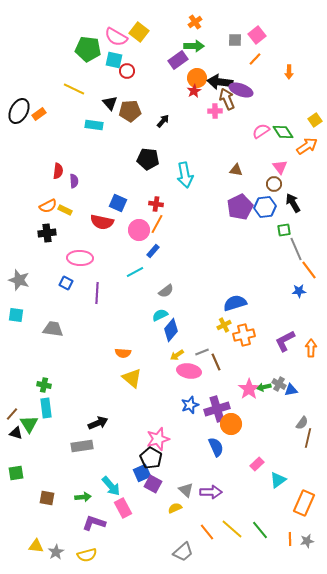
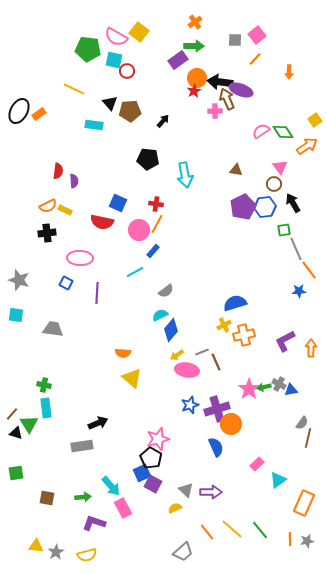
purple pentagon at (240, 207): moved 3 px right
pink ellipse at (189, 371): moved 2 px left, 1 px up
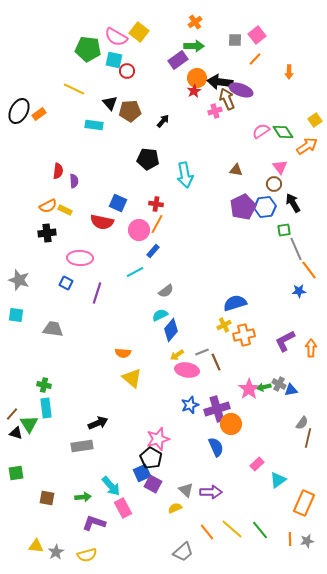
pink cross at (215, 111): rotated 16 degrees counterclockwise
purple line at (97, 293): rotated 15 degrees clockwise
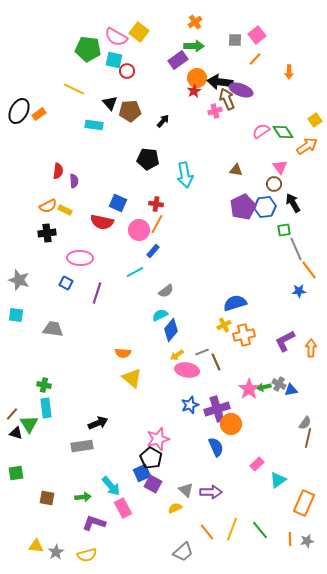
gray semicircle at (302, 423): moved 3 px right
yellow line at (232, 529): rotated 70 degrees clockwise
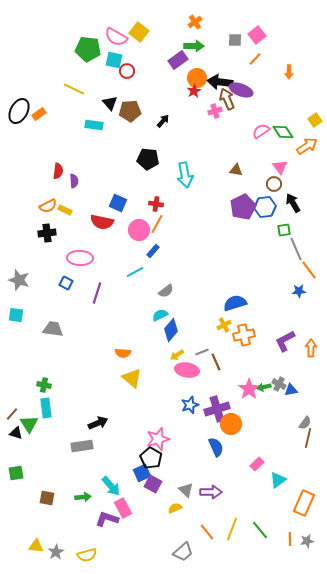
purple L-shape at (94, 523): moved 13 px right, 4 px up
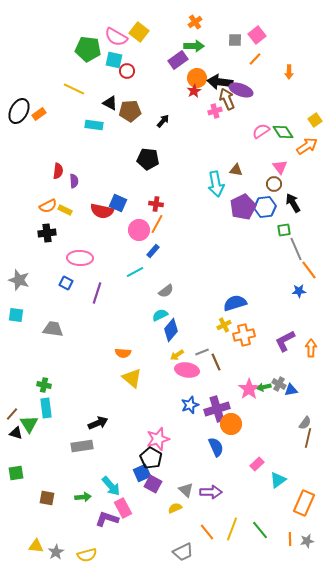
black triangle at (110, 103): rotated 21 degrees counterclockwise
cyan arrow at (185, 175): moved 31 px right, 9 px down
red semicircle at (102, 222): moved 11 px up
gray trapezoid at (183, 552): rotated 15 degrees clockwise
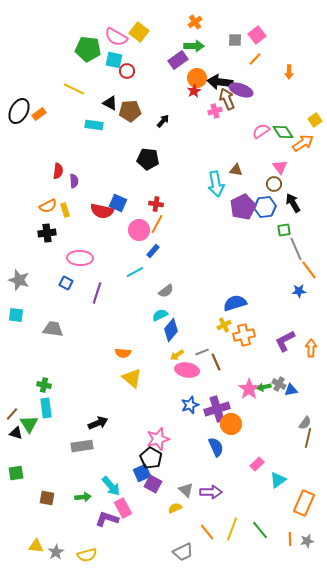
orange arrow at (307, 146): moved 4 px left, 3 px up
yellow rectangle at (65, 210): rotated 48 degrees clockwise
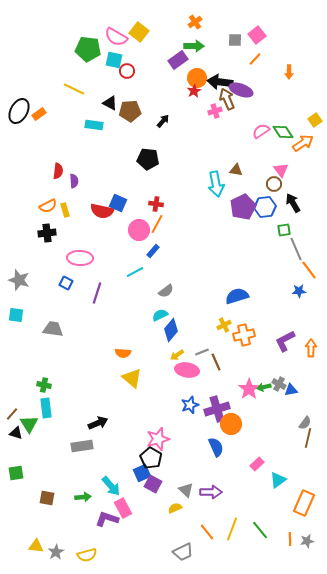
pink triangle at (280, 167): moved 1 px right, 3 px down
blue semicircle at (235, 303): moved 2 px right, 7 px up
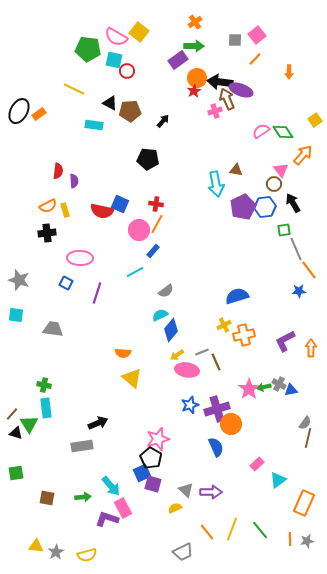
orange arrow at (303, 143): moved 12 px down; rotated 15 degrees counterclockwise
blue square at (118, 203): moved 2 px right, 1 px down
purple square at (153, 484): rotated 12 degrees counterclockwise
